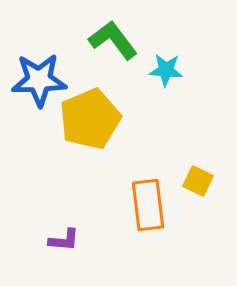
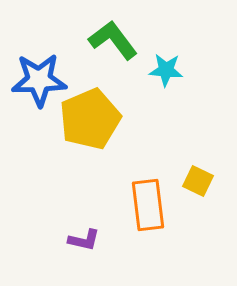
purple L-shape: moved 20 px right; rotated 8 degrees clockwise
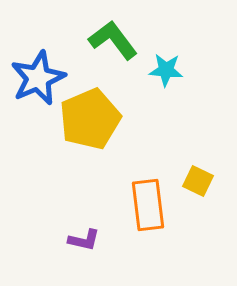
blue star: moved 1 px left, 2 px up; rotated 22 degrees counterclockwise
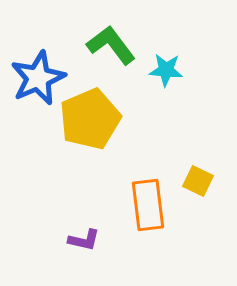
green L-shape: moved 2 px left, 5 px down
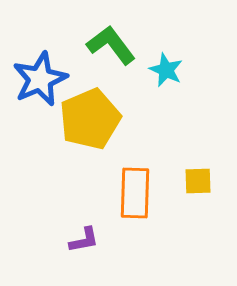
cyan star: rotated 20 degrees clockwise
blue star: moved 2 px right, 1 px down
yellow square: rotated 28 degrees counterclockwise
orange rectangle: moved 13 px left, 12 px up; rotated 9 degrees clockwise
purple L-shape: rotated 24 degrees counterclockwise
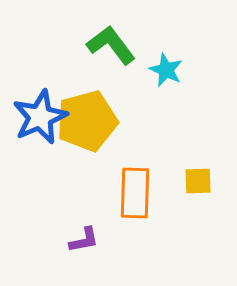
blue star: moved 38 px down
yellow pentagon: moved 3 px left, 2 px down; rotated 8 degrees clockwise
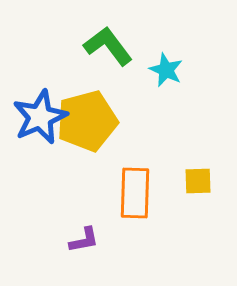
green L-shape: moved 3 px left, 1 px down
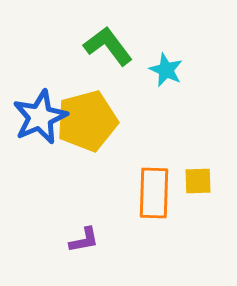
orange rectangle: moved 19 px right
